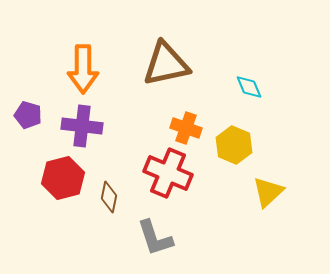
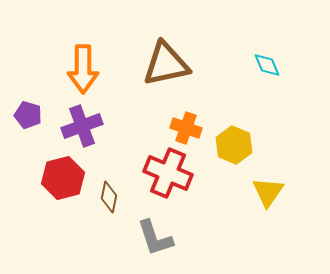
cyan diamond: moved 18 px right, 22 px up
purple cross: rotated 27 degrees counterclockwise
yellow triangle: rotated 12 degrees counterclockwise
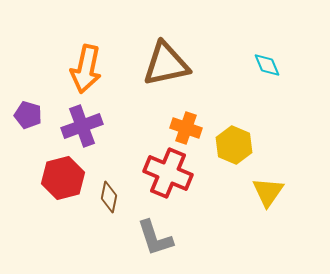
orange arrow: moved 3 px right; rotated 12 degrees clockwise
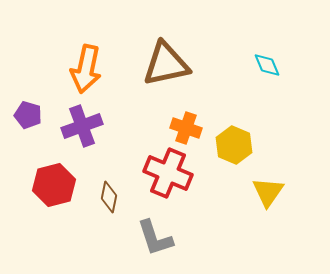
red hexagon: moved 9 px left, 7 px down
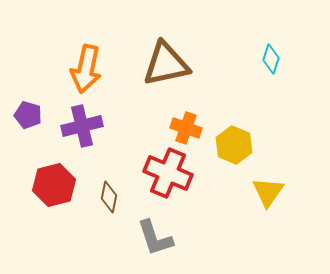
cyan diamond: moved 4 px right, 6 px up; rotated 40 degrees clockwise
purple cross: rotated 6 degrees clockwise
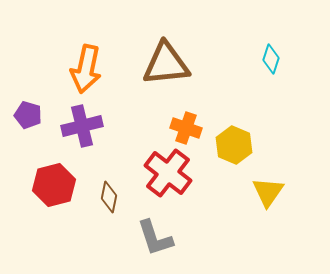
brown triangle: rotated 6 degrees clockwise
red cross: rotated 15 degrees clockwise
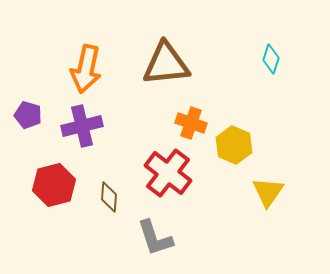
orange cross: moved 5 px right, 5 px up
brown diamond: rotated 8 degrees counterclockwise
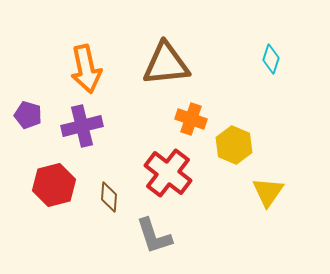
orange arrow: rotated 24 degrees counterclockwise
orange cross: moved 4 px up
gray L-shape: moved 1 px left, 2 px up
